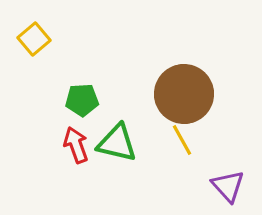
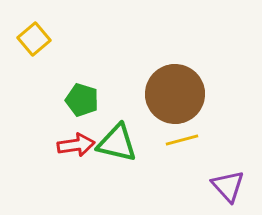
brown circle: moved 9 px left
green pentagon: rotated 20 degrees clockwise
yellow line: rotated 76 degrees counterclockwise
red arrow: rotated 102 degrees clockwise
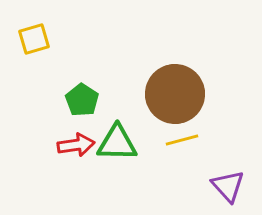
yellow square: rotated 24 degrees clockwise
green pentagon: rotated 16 degrees clockwise
green triangle: rotated 12 degrees counterclockwise
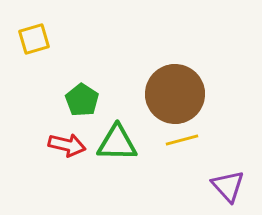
red arrow: moved 9 px left; rotated 21 degrees clockwise
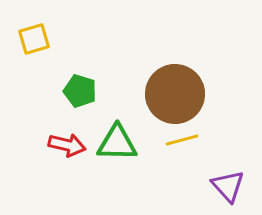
green pentagon: moved 2 px left, 9 px up; rotated 16 degrees counterclockwise
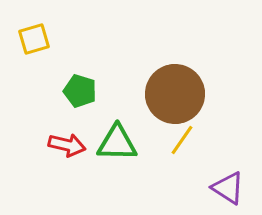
yellow line: rotated 40 degrees counterclockwise
purple triangle: moved 2 px down; rotated 15 degrees counterclockwise
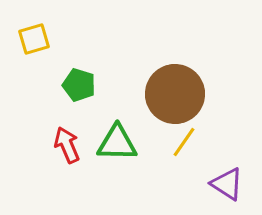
green pentagon: moved 1 px left, 6 px up
yellow line: moved 2 px right, 2 px down
red arrow: rotated 126 degrees counterclockwise
purple triangle: moved 1 px left, 4 px up
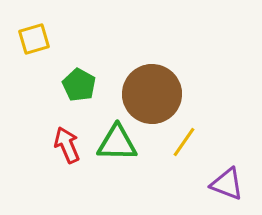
green pentagon: rotated 12 degrees clockwise
brown circle: moved 23 px left
purple triangle: rotated 12 degrees counterclockwise
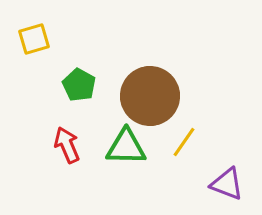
brown circle: moved 2 px left, 2 px down
green triangle: moved 9 px right, 4 px down
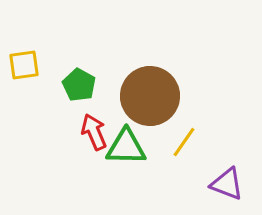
yellow square: moved 10 px left, 26 px down; rotated 8 degrees clockwise
red arrow: moved 27 px right, 13 px up
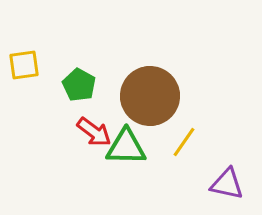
red arrow: rotated 150 degrees clockwise
purple triangle: rotated 9 degrees counterclockwise
